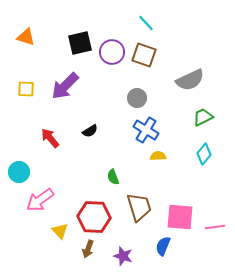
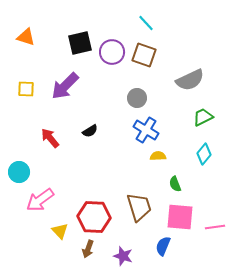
green semicircle: moved 62 px right, 7 px down
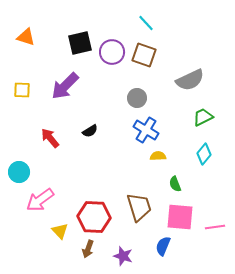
yellow square: moved 4 px left, 1 px down
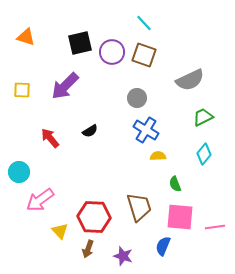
cyan line: moved 2 px left
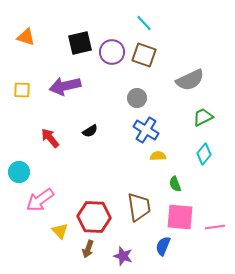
purple arrow: rotated 32 degrees clockwise
brown trapezoid: rotated 8 degrees clockwise
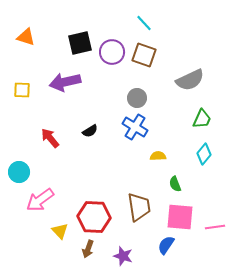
purple arrow: moved 4 px up
green trapezoid: moved 1 px left, 2 px down; rotated 140 degrees clockwise
blue cross: moved 11 px left, 3 px up
blue semicircle: moved 3 px right, 1 px up; rotated 12 degrees clockwise
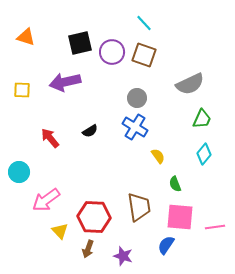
gray semicircle: moved 4 px down
yellow semicircle: rotated 56 degrees clockwise
pink arrow: moved 6 px right
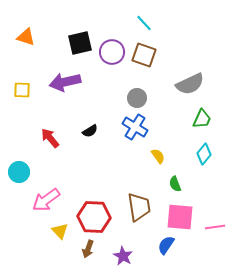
purple star: rotated 12 degrees clockwise
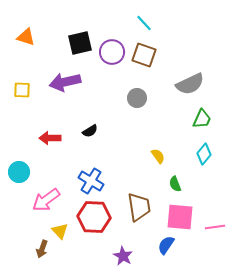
blue cross: moved 44 px left, 54 px down
red arrow: rotated 50 degrees counterclockwise
brown arrow: moved 46 px left
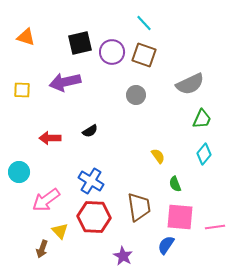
gray circle: moved 1 px left, 3 px up
